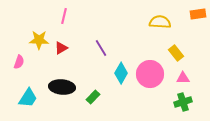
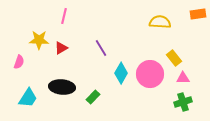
yellow rectangle: moved 2 px left, 5 px down
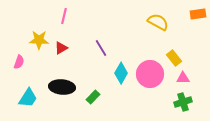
yellow semicircle: moved 2 px left; rotated 25 degrees clockwise
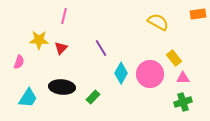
red triangle: rotated 16 degrees counterclockwise
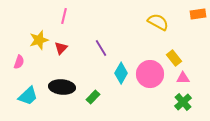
yellow star: rotated 18 degrees counterclockwise
cyan trapezoid: moved 2 px up; rotated 15 degrees clockwise
green cross: rotated 24 degrees counterclockwise
